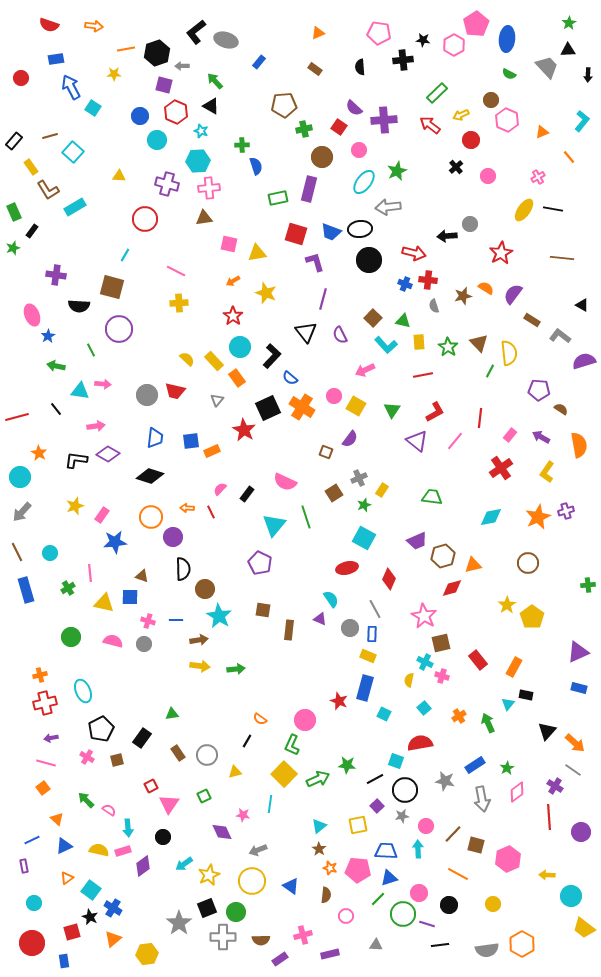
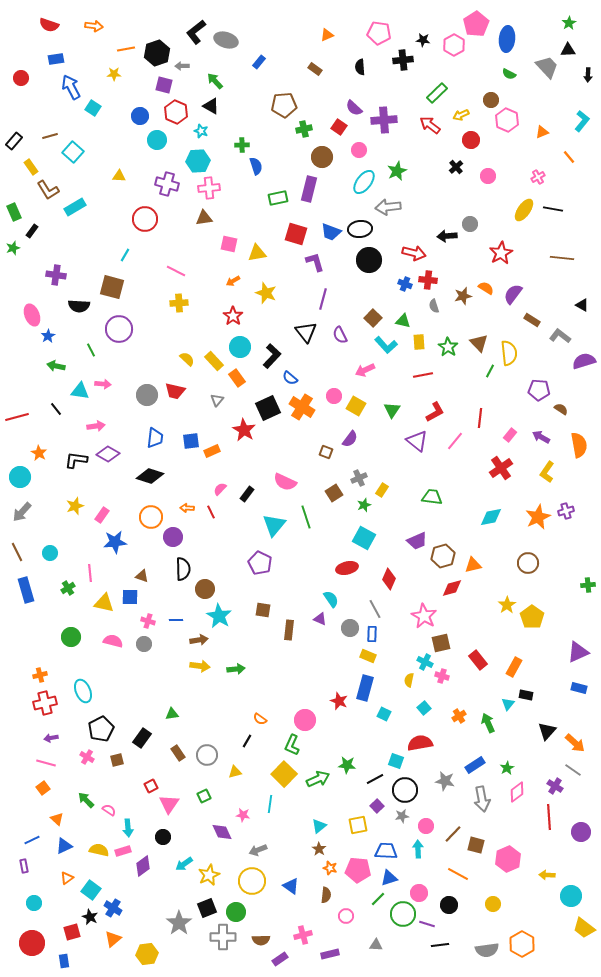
orange triangle at (318, 33): moved 9 px right, 2 px down
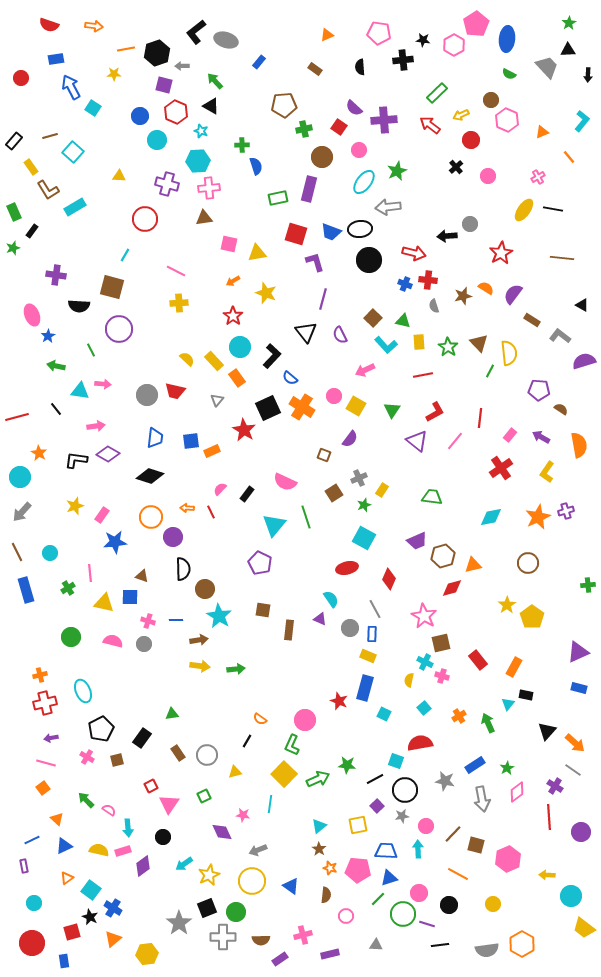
brown square at (326, 452): moved 2 px left, 3 px down
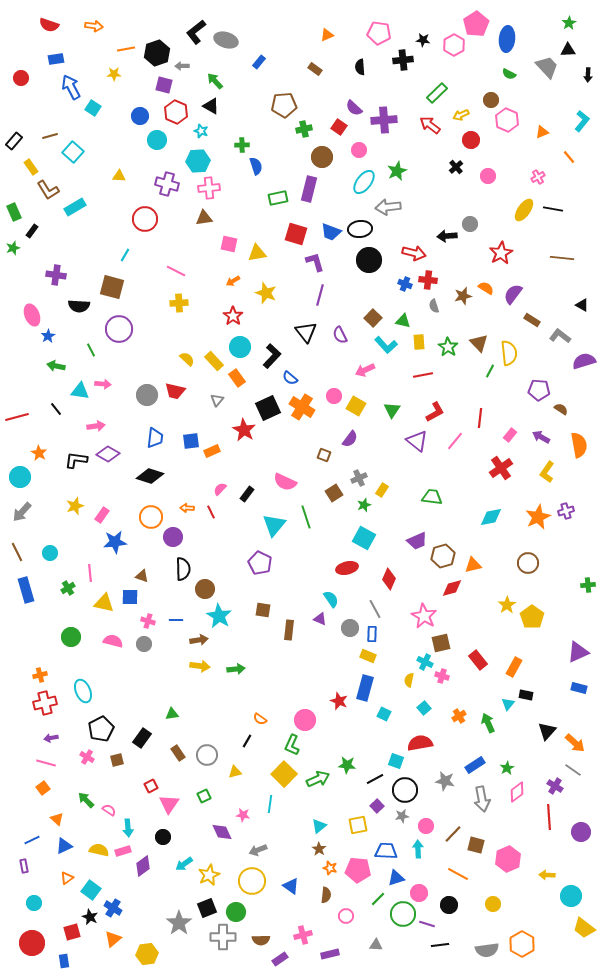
purple line at (323, 299): moved 3 px left, 4 px up
blue triangle at (389, 878): moved 7 px right
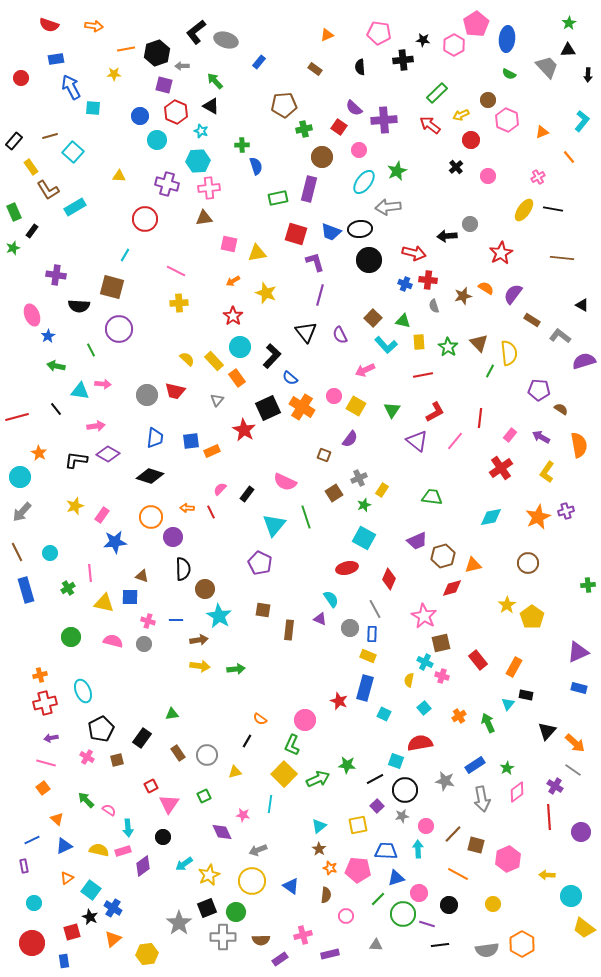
brown circle at (491, 100): moved 3 px left
cyan square at (93, 108): rotated 28 degrees counterclockwise
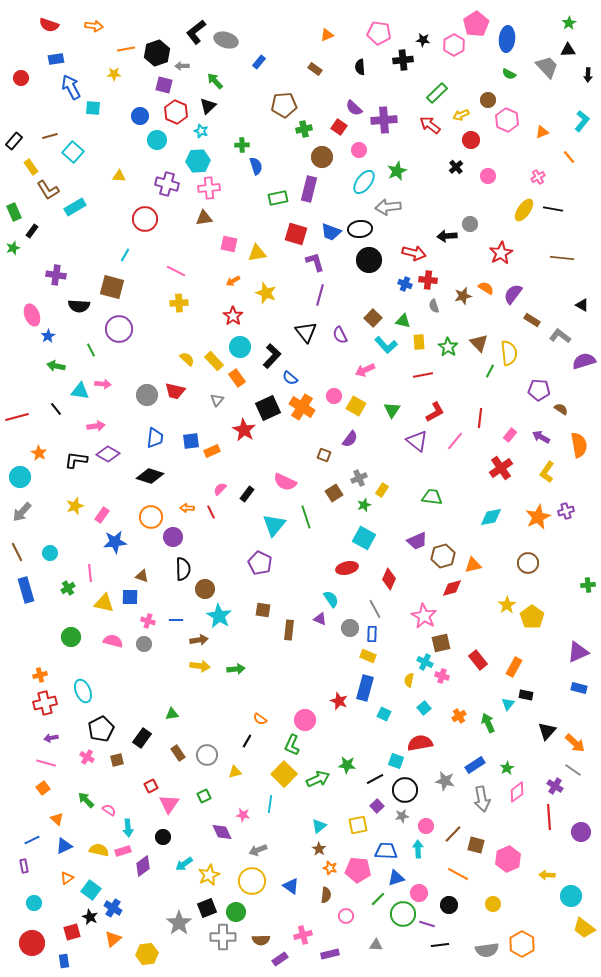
black triangle at (211, 106): moved 3 px left; rotated 48 degrees clockwise
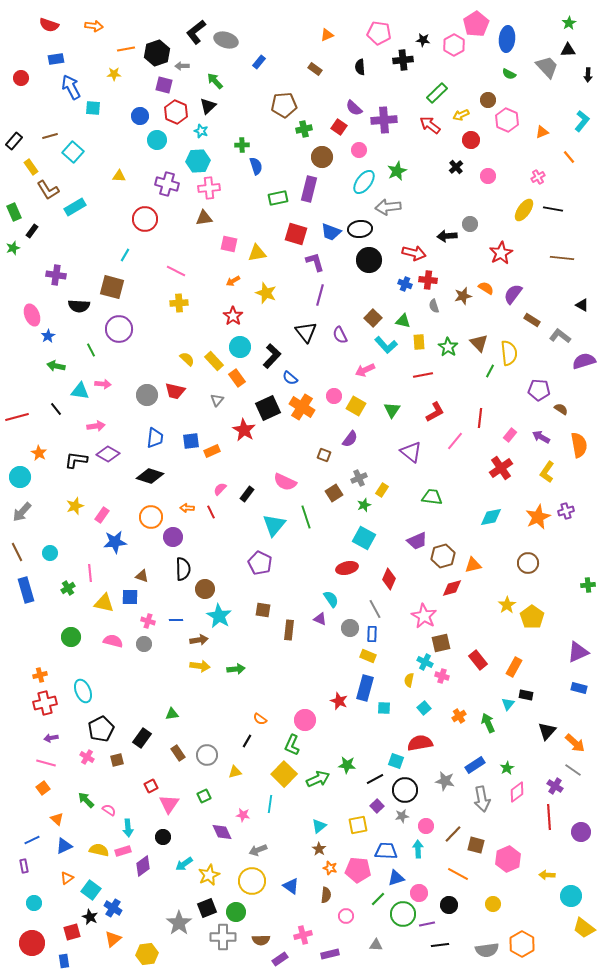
purple triangle at (417, 441): moved 6 px left, 11 px down
cyan square at (384, 714): moved 6 px up; rotated 24 degrees counterclockwise
purple line at (427, 924): rotated 28 degrees counterclockwise
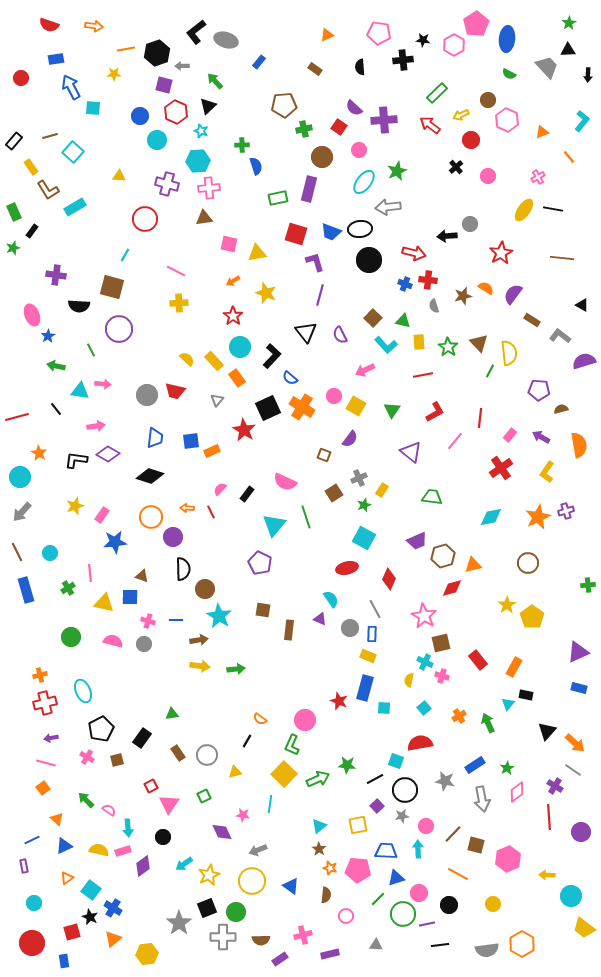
brown semicircle at (561, 409): rotated 48 degrees counterclockwise
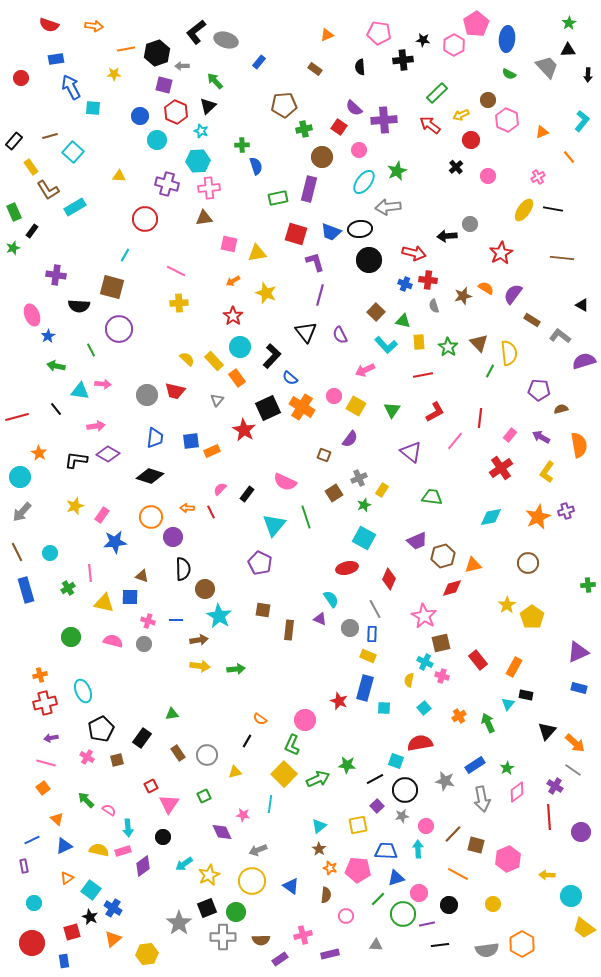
brown square at (373, 318): moved 3 px right, 6 px up
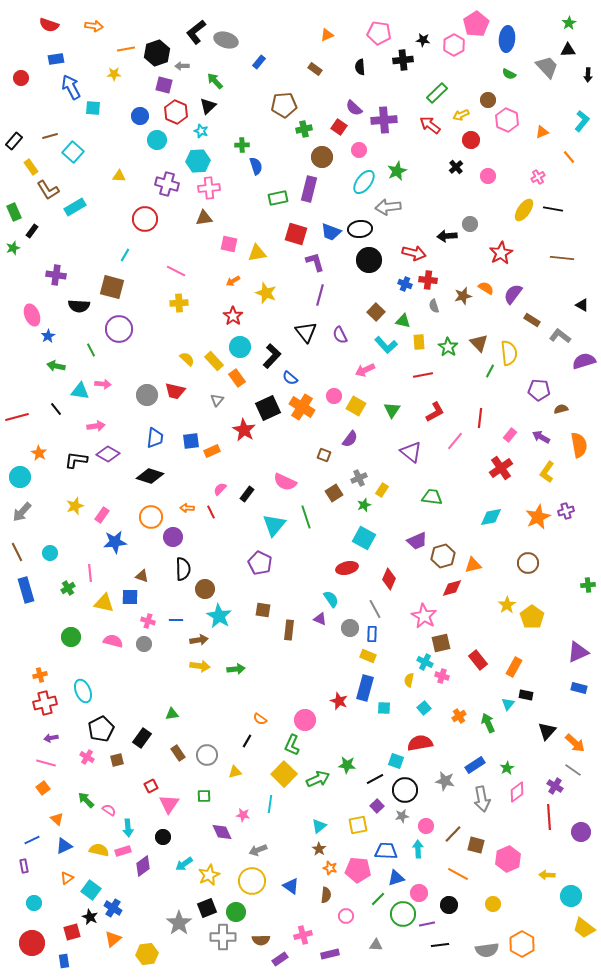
green square at (204, 796): rotated 24 degrees clockwise
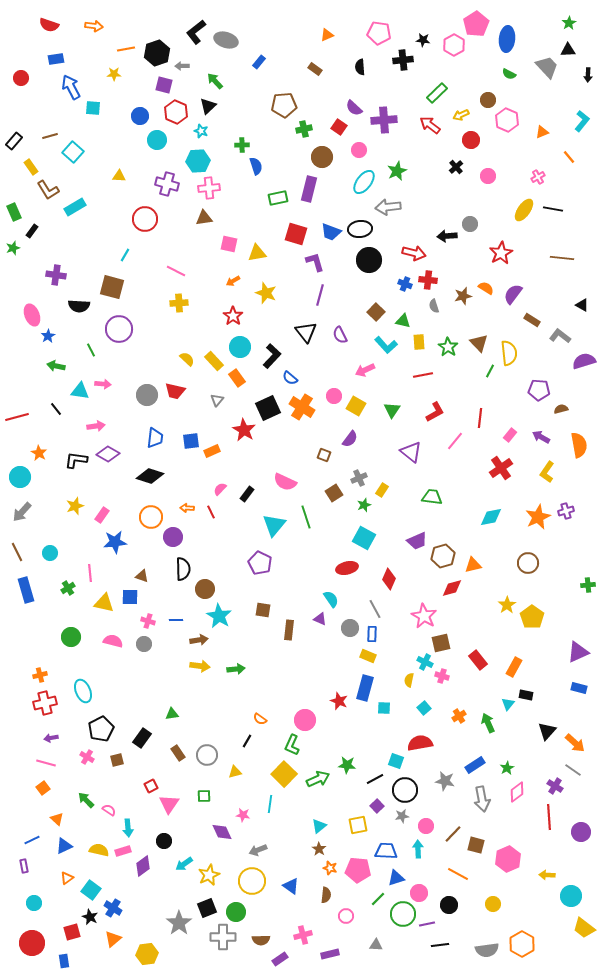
black circle at (163, 837): moved 1 px right, 4 px down
